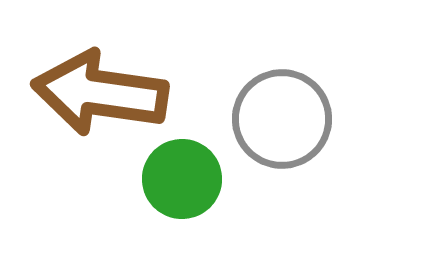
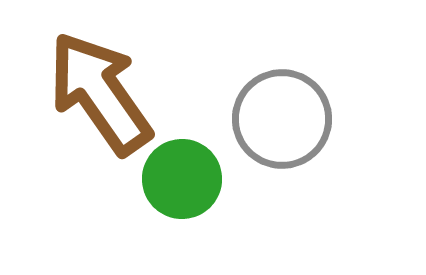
brown arrow: rotated 47 degrees clockwise
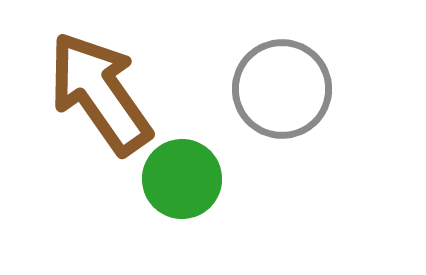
gray circle: moved 30 px up
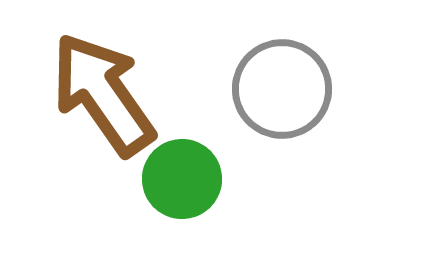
brown arrow: moved 3 px right, 1 px down
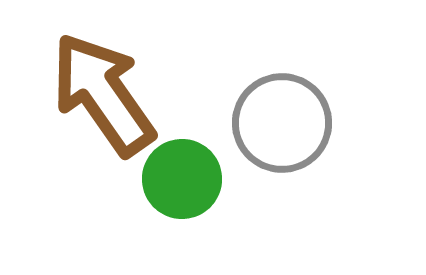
gray circle: moved 34 px down
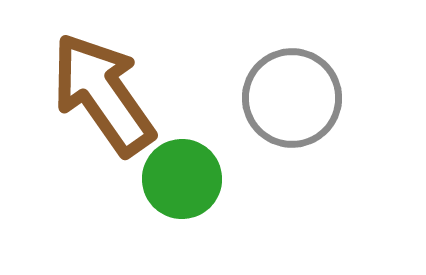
gray circle: moved 10 px right, 25 px up
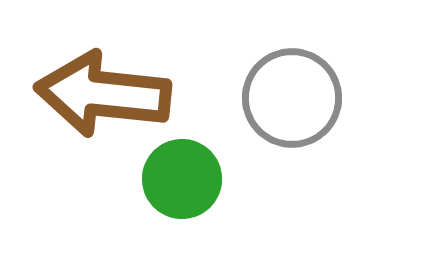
brown arrow: rotated 49 degrees counterclockwise
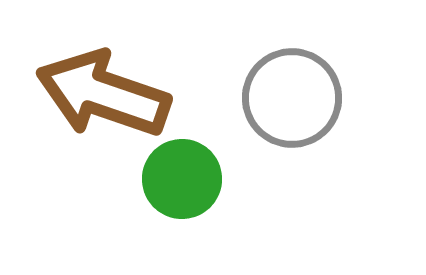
brown arrow: rotated 13 degrees clockwise
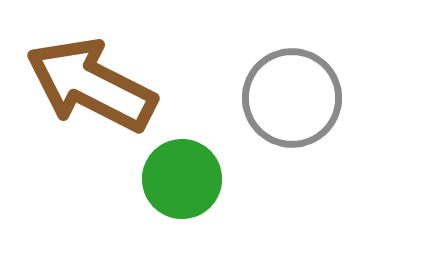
brown arrow: moved 12 px left, 9 px up; rotated 8 degrees clockwise
